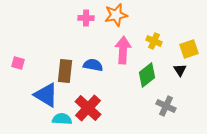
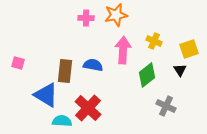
cyan semicircle: moved 2 px down
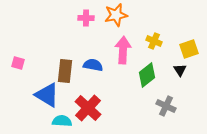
blue triangle: moved 1 px right
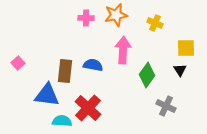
yellow cross: moved 1 px right, 18 px up
yellow square: moved 3 px left, 1 px up; rotated 18 degrees clockwise
pink square: rotated 32 degrees clockwise
green diamond: rotated 15 degrees counterclockwise
blue triangle: rotated 24 degrees counterclockwise
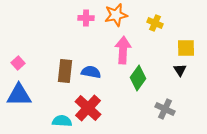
blue semicircle: moved 2 px left, 7 px down
green diamond: moved 9 px left, 3 px down
blue triangle: moved 28 px left; rotated 8 degrees counterclockwise
gray cross: moved 1 px left, 3 px down
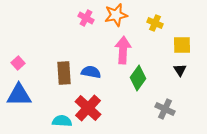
pink cross: rotated 28 degrees clockwise
yellow square: moved 4 px left, 3 px up
brown rectangle: moved 1 px left, 2 px down; rotated 10 degrees counterclockwise
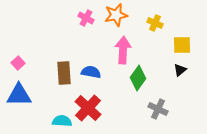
black triangle: rotated 24 degrees clockwise
gray cross: moved 7 px left
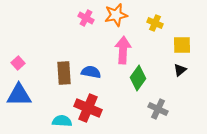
red cross: rotated 20 degrees counterclockwise
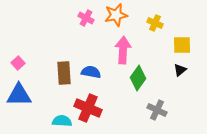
gray cross: moved 1 px left, 1 px down
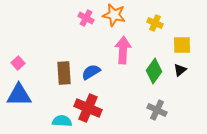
orange star: moved 2 px left; rotated 25 degrees clockwise
blue semicircle: rotated 42 degrees counterclockwise
green diamond: moved 16 px right, 7 px up
